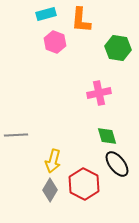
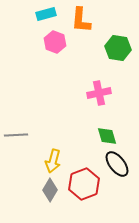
red hexagon: rotated 12 degrees clockwise
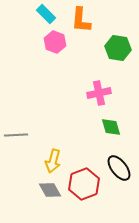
cyan rectangle: rotated 60 degrees clockwise
green diamond: moved 4 px right, 9 px up
black ellipse: moved 2 px right, 4 px down
gray diamond: rotated 60 degrees counterclockwise
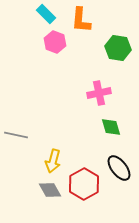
gray line: rotated 15 degrees clockwise
red hexagon: rotated 8 degrees counterclockwise
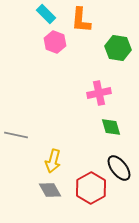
red hexagon: moved 7 px right, 4 px down
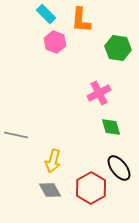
pink cross: rotated 15 degrees counterclockwise
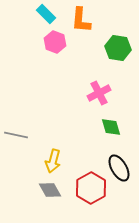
black ellipse: rotated 8 degrees clockwise
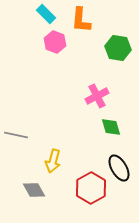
pink cross: moved 2 px left, 3 px down
gray diamond: moved 16 px left
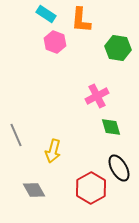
cyan rectangle: rotated 12 degrees counterclockwise
gray line: rotated 55 degrees clockwise
yellow arrow: moved 10 px up
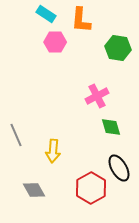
pink hexagon: rotated 20 degrees counterclockwise
yellow arrow: rotated 10 degrees counterclockwise
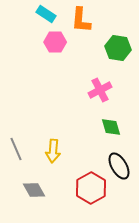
pink cross: moved 3 px right, 6 px up
gray line: moved 14 px down
black ellipse: moved 2 px up
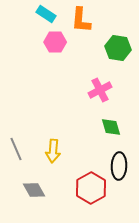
black ellipse: rotated 32 degrees clockwise
